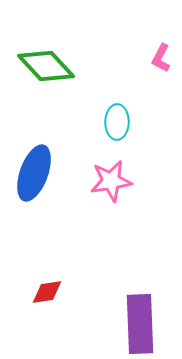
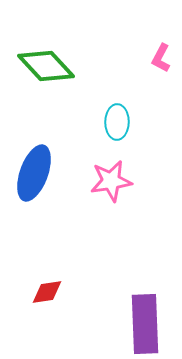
purple rectangle: moved 5 px right
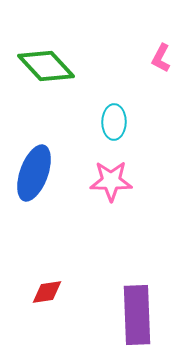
cyan ellipse: moved 3 px left
pink star: rotated 9 degrees clockwise
purple rectangle: moved 8 px left, 9 px up
